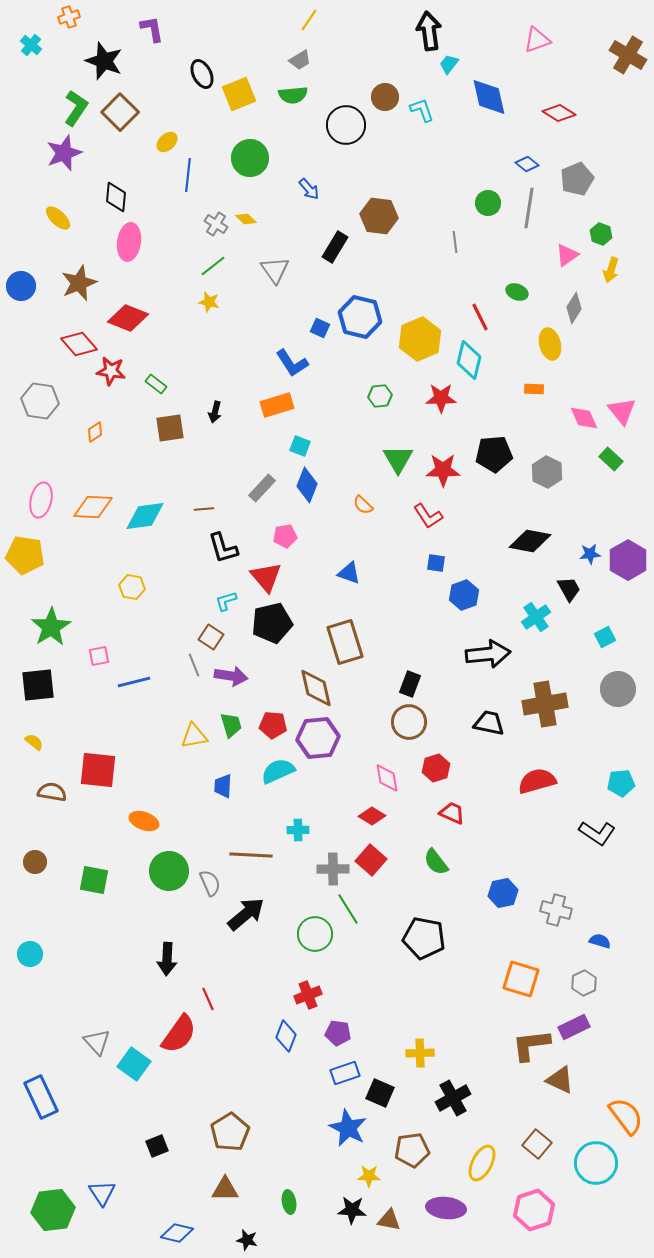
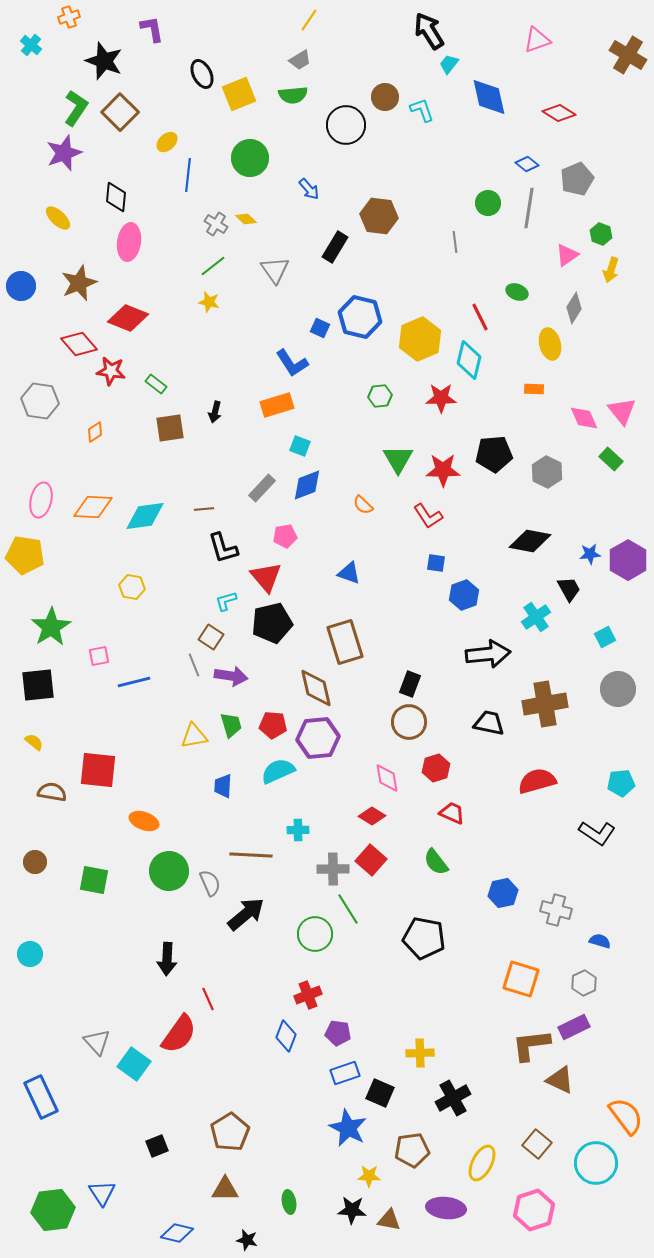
black arrow at (429, 31): rotated 24 degrees counterclockwise
blue diamond at (307, 485): rotated 48 degrees clockwise
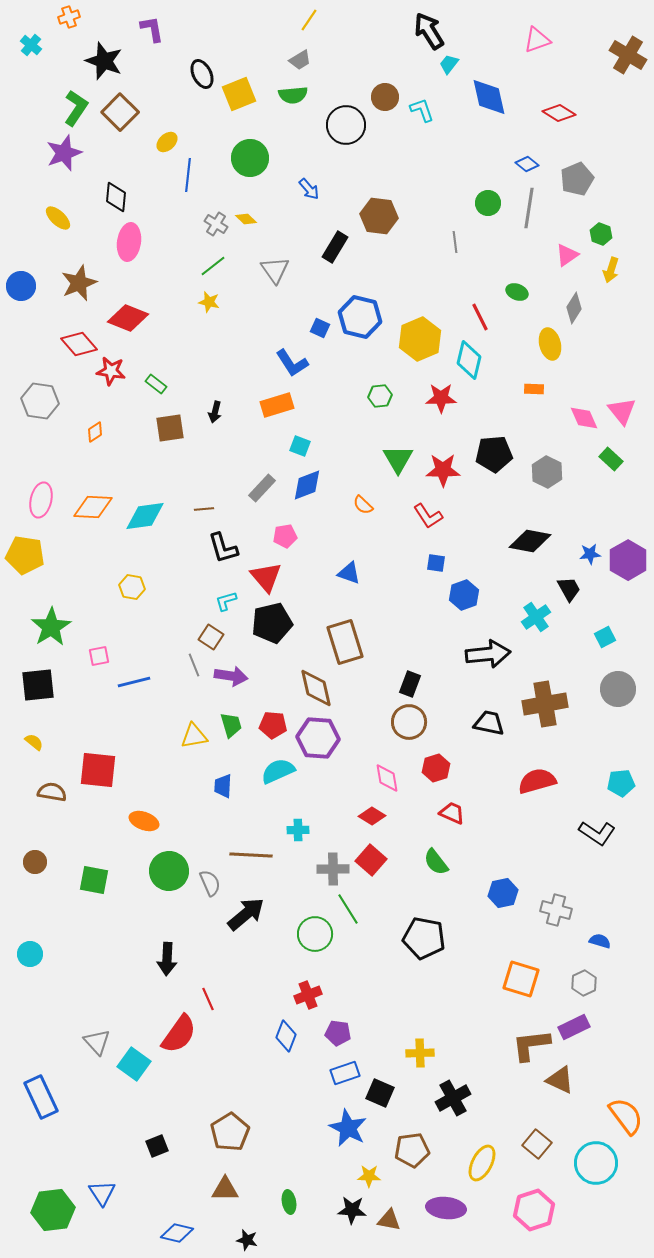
purple hexagon at (318, 738): rotated 9 degrees clockwise
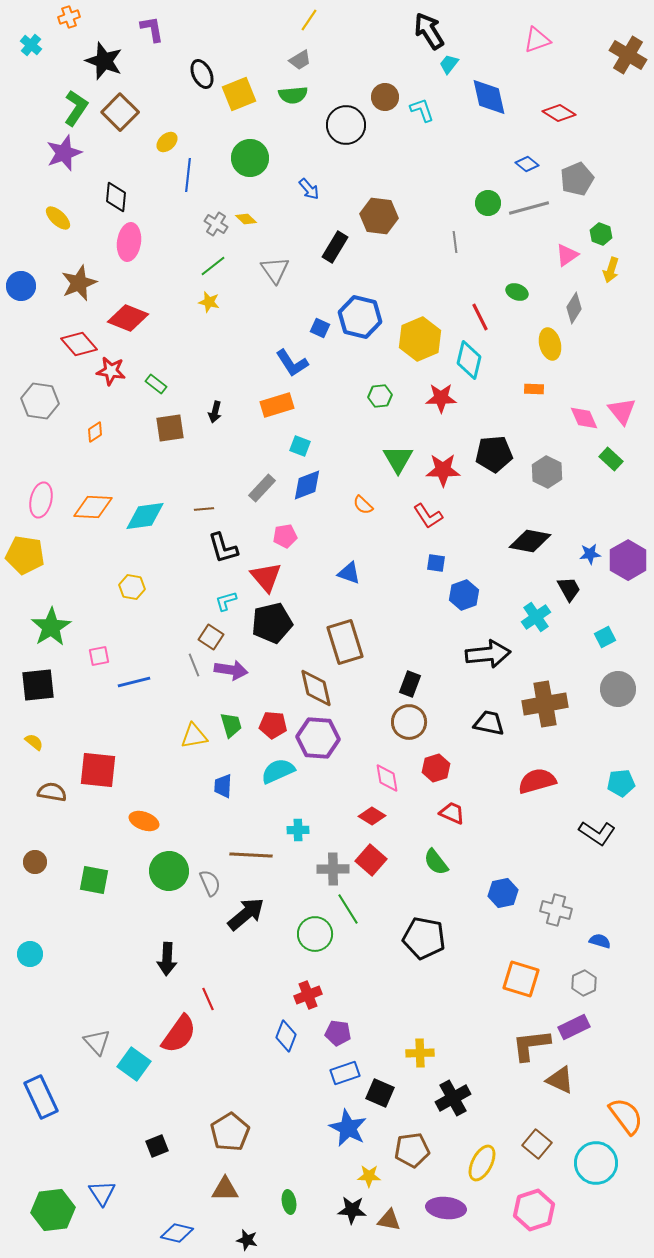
gray line at (529, 208): rotated 66 degrees clockwise
purple arrow at (231, 676): moved 6 px up
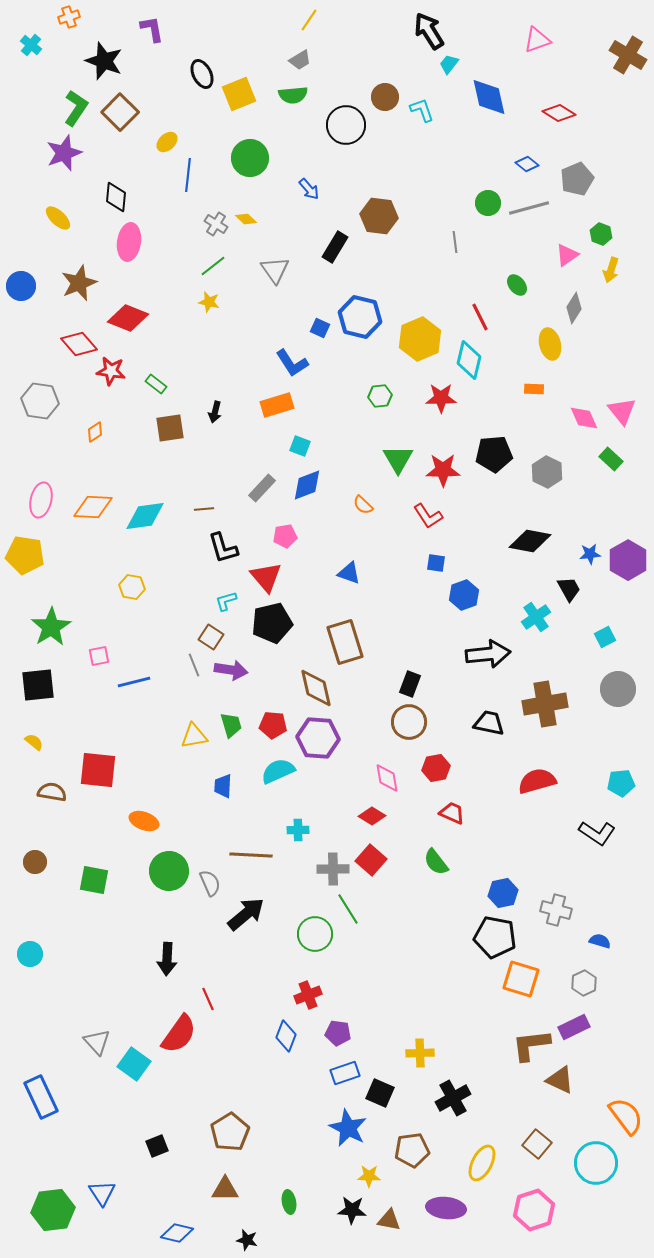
green ellipse at (517, 292): moved 7 px up; rotated 30 degrees clockwise
red hexagon at (436, 768): rotated 8 degrees clockwise
black pentagon at (424, 938): moved 71 px right, 1 px up
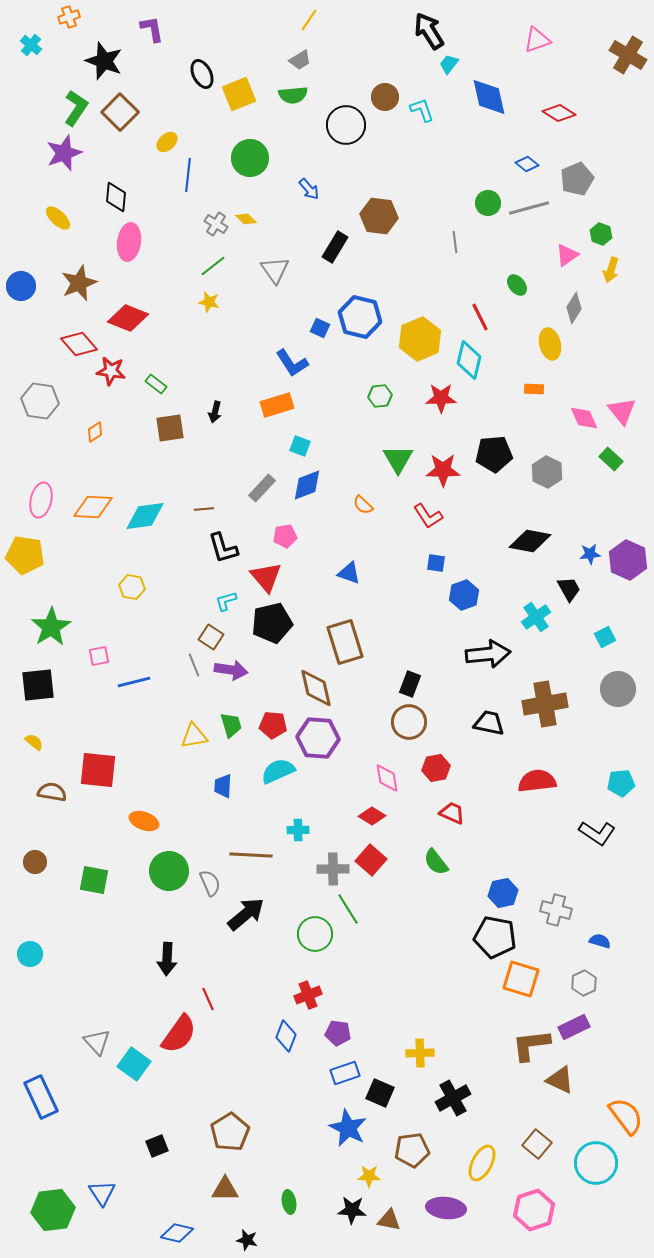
purple hexagon at (628, 560): rotated 6 degrees counterclockwise
red semicircle at (537, 781): rotated 9 degrees clockwise
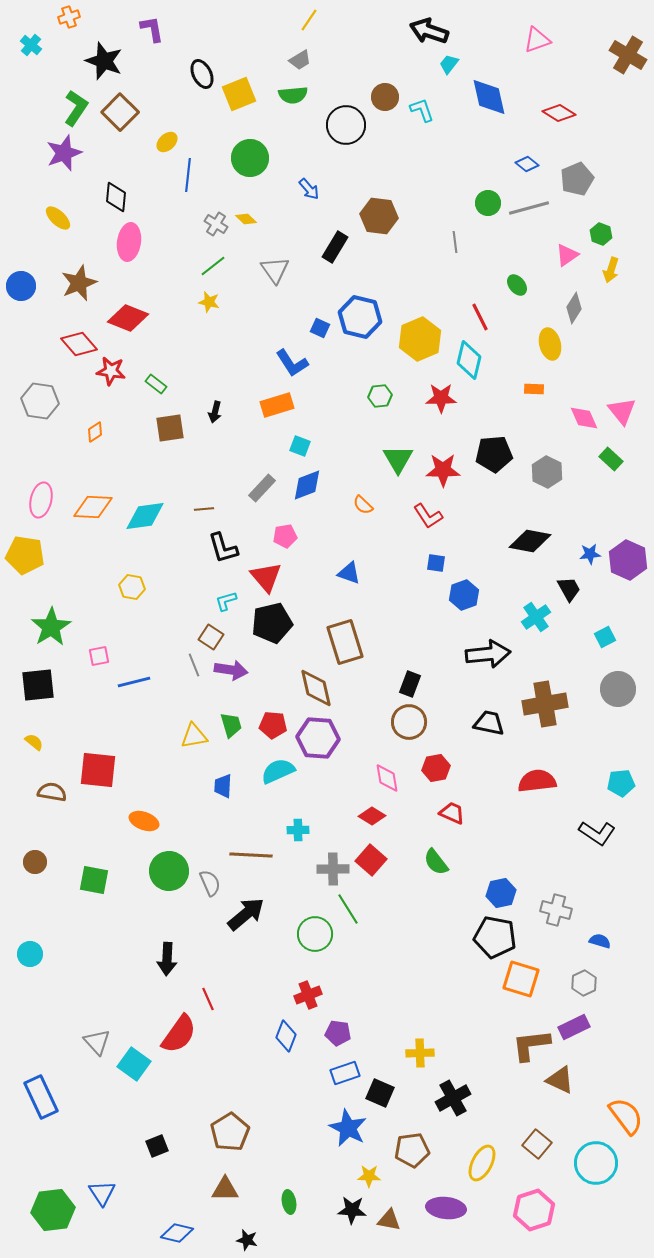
black arrow at (429, 31): rotated 39 degrees counterclockwise
blue hexagon at (503, 893): moved 2 px left
